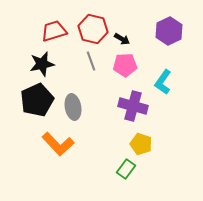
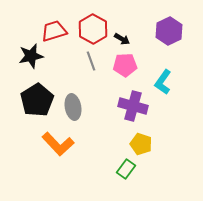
red hexagon: rotated 16 degrees clockwise
black star: moved 11 px left, 8 px up
black pentagon: rotated 8 degrees counterclockwise
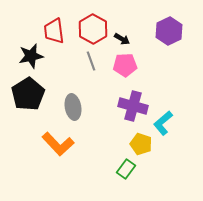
red trapezoid: rotated 80 degrees counterclockwise
cyan L-shape: moved 41 px down; rotated 15 degrees clockwise
black pentagon: moved 9 px left, 6 px up
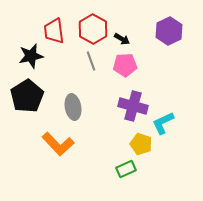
black pentagon: moved 1 px left, 2 px down
cyan L-shape: rotated 15 degrees clockwise
green rectangle: rotated 30 degrees clockwise
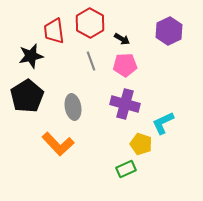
red hexagon: moved 3 px left, 6 px up
purple cross: moved 8 px left, 2 px up
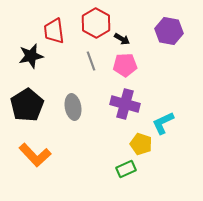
red hexagon: moved 6 px right
purple hexagon: rotated 24 degrees counterclockwise
black pentagon: moved 9 px down
orange L-shape: moved 23 px left, 11 px down
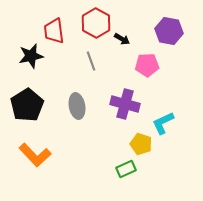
pink pentagon: moved 22 px right
gray ellipse: moved 4 px right, 1 px up
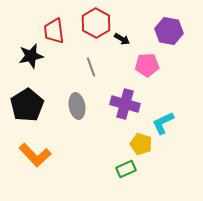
gray line: moved 6 px down
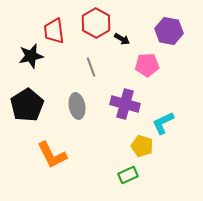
yellow pentagon: moved 1 px right, 2 px down
orange L-shape: moved 17 px right; rotated 16 degrees clockwise
green rectangle: moved 2 px right, 6 px down
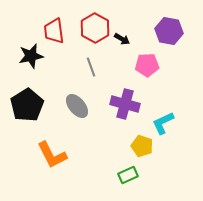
red hexagon: moved 1 px left, 5 px down
gray ellipse: rotated 30 degrees counterclockwise
